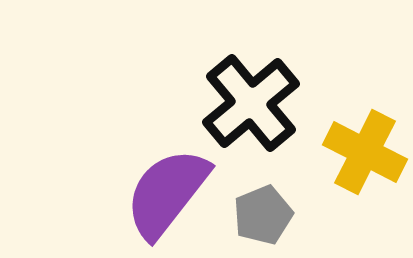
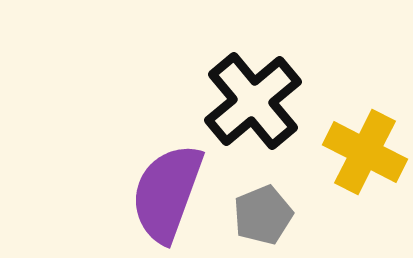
black cross: moved 2 px right, 2 px up
purple semicircle: rotated 18 degrees counterclockwise
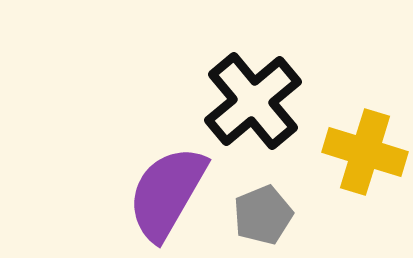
yellow cross: rotated 10 degrees counterclockwise
purple semicircle: rotated 10 degrees clockwise
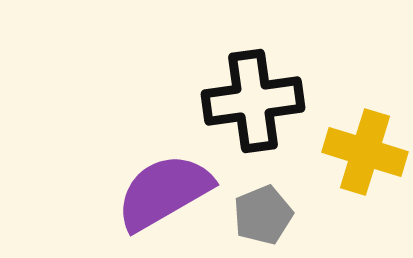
black cross: rotated 32 degrees clockwise
purple semicircle: moved 3 px left, 1 px up; rotated 30 degrees clockwise
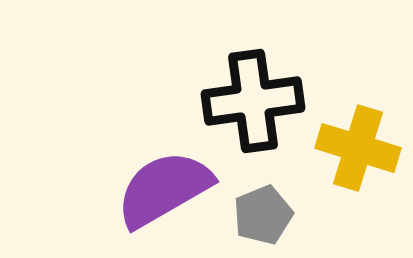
yellow cross: moved 7 px left, 4 px up
purple semicircle: moved 3 px up
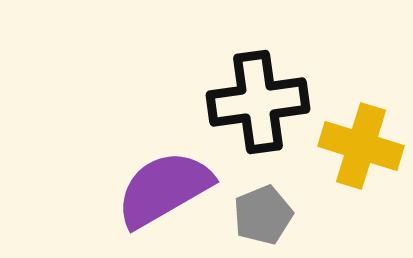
black cross: moved 5 px right, 1 px down
yellow cross: moved 3 px right, 2 px up
